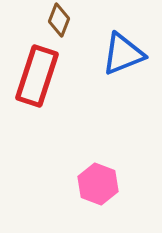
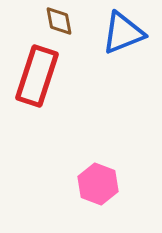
brown diamond: moved 1 px down; rotated 32 degrees counterclockwise
blue triangle: moved 21 px up
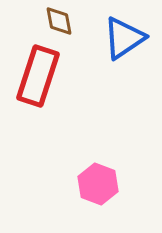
blue triangle: moved 1 px right, 5 px down; rotated 12 degrees counterclockwise
red rectangle: moved 1 px right
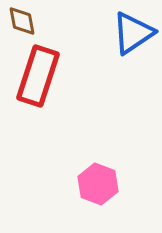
brown diamond: moved 37 px left
blue triangle: moved 9 px right, 5 px up
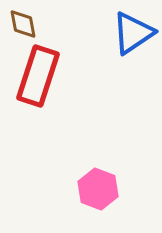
brown diamond: moved 1 px right, 3 px down
pink hexagon: moved 5 px down
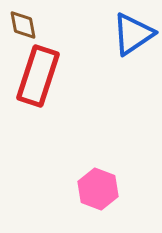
brown diamond: moved 1 px down
blue triangle: moved 1 px down
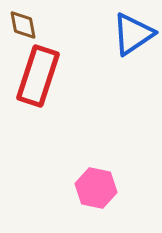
pink hexagon: moved 2 px left, 1 px up; rotated 9 degrees counterclockwise
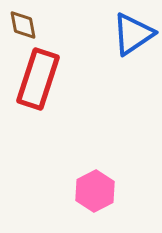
red rectangle: moved 3 px down
pink hexagon: moved 1 px left, 3 px down; rotated 21 degrees clockwise
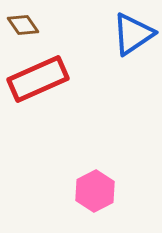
brown diamond: rotated 24 degrees counterclockwise
red rectangle: rotated 48 degrees clockwise
